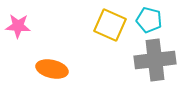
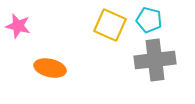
pink star: rotated 10 degrees clockwise
orange ellipse: moved 2 px left, 1 px up
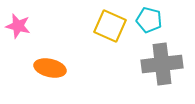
yellow square: moved 1 px down
gray cross: moved 7 px right, 4 px down
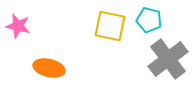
yellow square: rotated 12 degrees counterclockwise
gray cross: moved 6 px right, 5 px up; rotated 30 degrees counterclockwise
orange ellipse: moved 1 px left
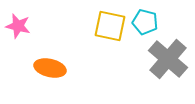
cyan pentagon: moved 4 px left, 2 px down
gray cross: rotated 12 degrees counterclockwise
orange ellipse: moved 1 px right
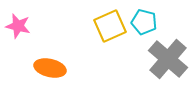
cyan pentagon: moved 1 px left
yellow square: rotated 36 degrees counterclockwise
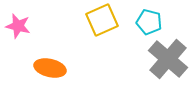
cyan pentagon: moved 5 px right
yellow square: moved 8 px left, 6 px up
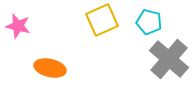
gray cross: moved 1 px right
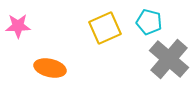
yellow square: moved 3 px right, 8 px down
pink star: rotated 15 degrees counterclockwise
